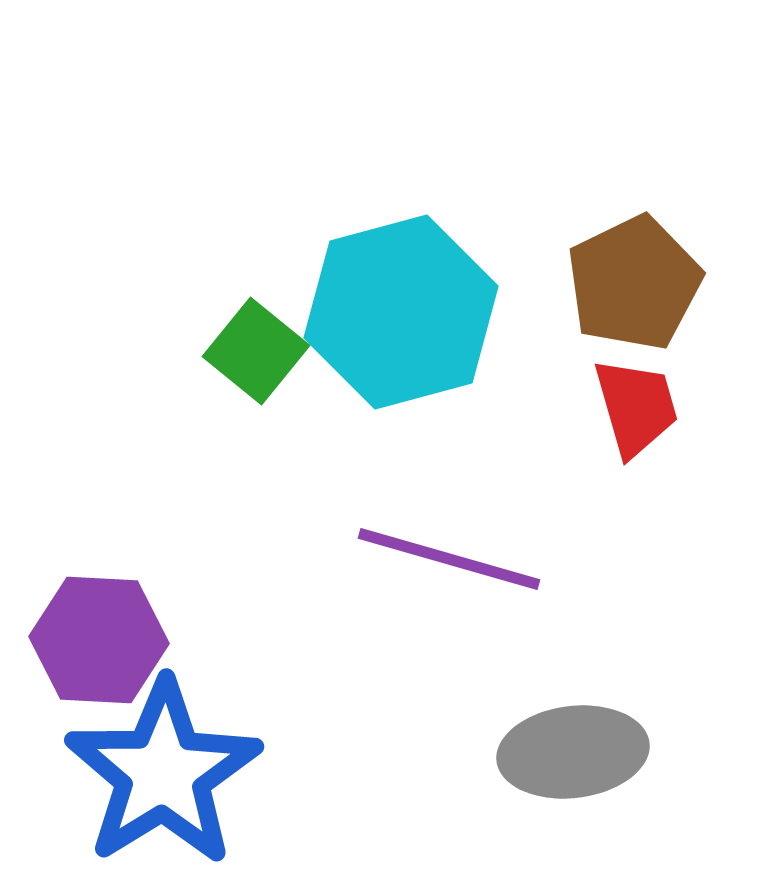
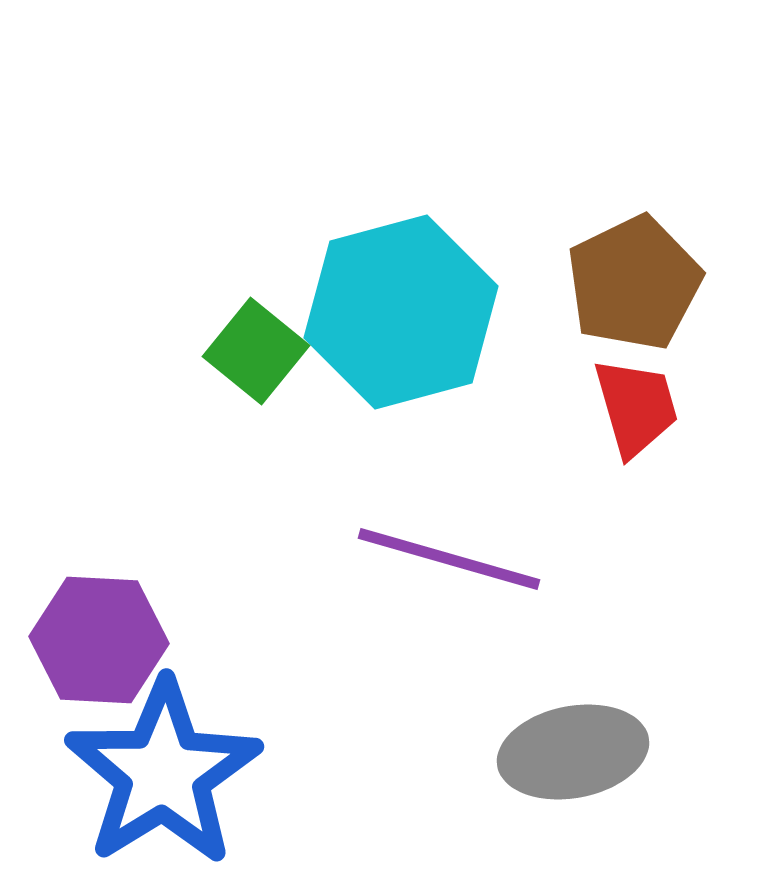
gray ellipse: rotated 4 degrees counterclockwise
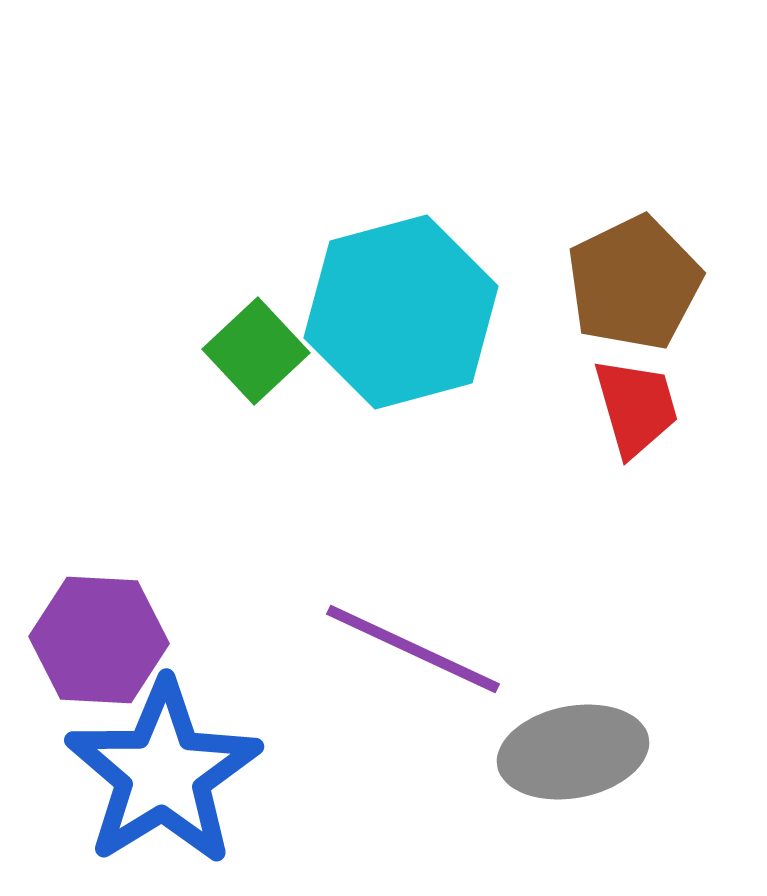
green square: rotated 8 degrees clockwise
purple line: moved 36 px left, 90 px down; rotated 9 degrees clockwise
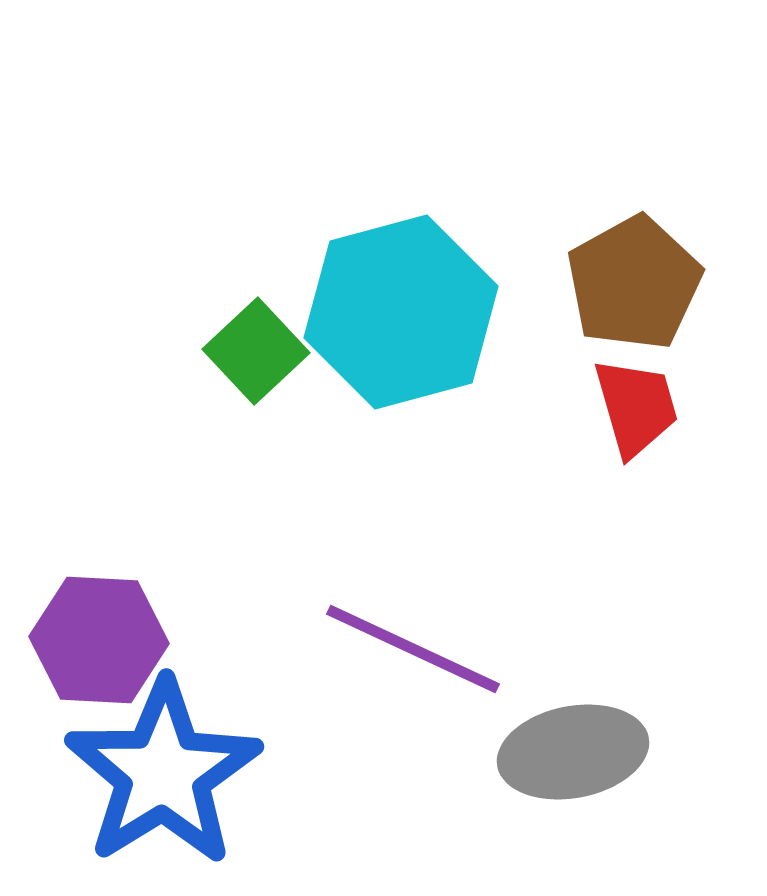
brown pentagon: rotated 3 degrees counterclockwise
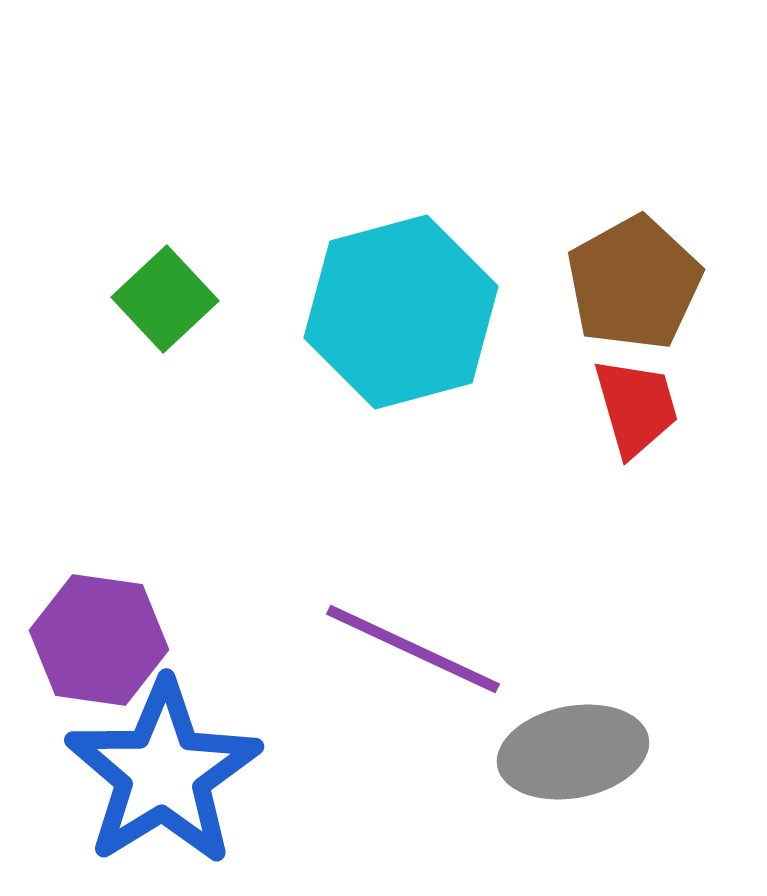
green square: moved 91 px left, 52 px up
purple hexagon: rotated 5 degrees clockwise
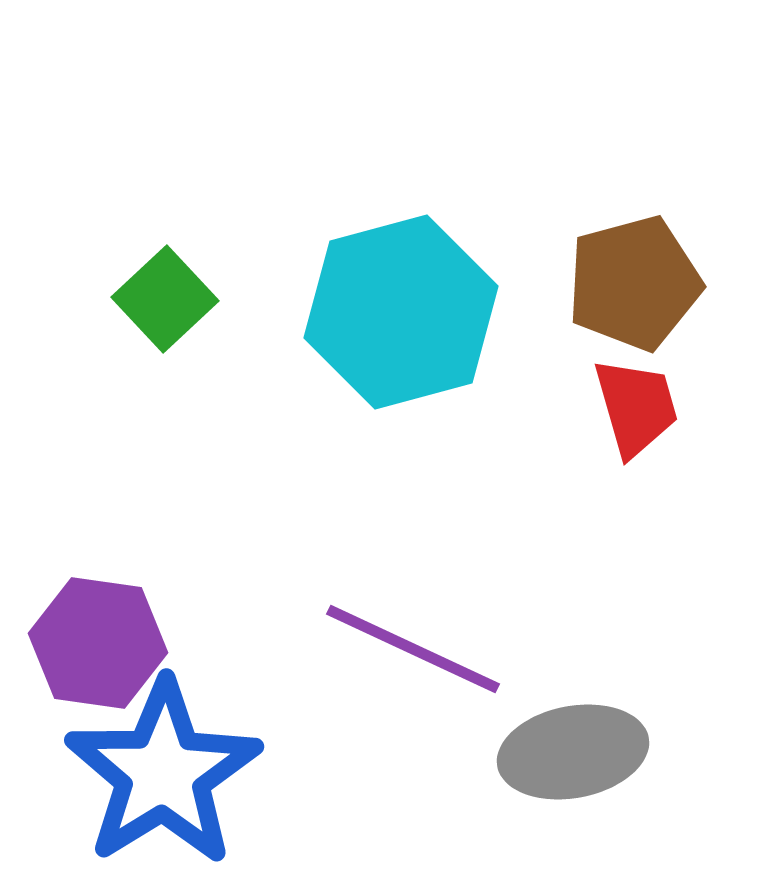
brown pentagon: rotated 14 degrees clockwise
purple hexagon: moved 1 px left, 3 px down
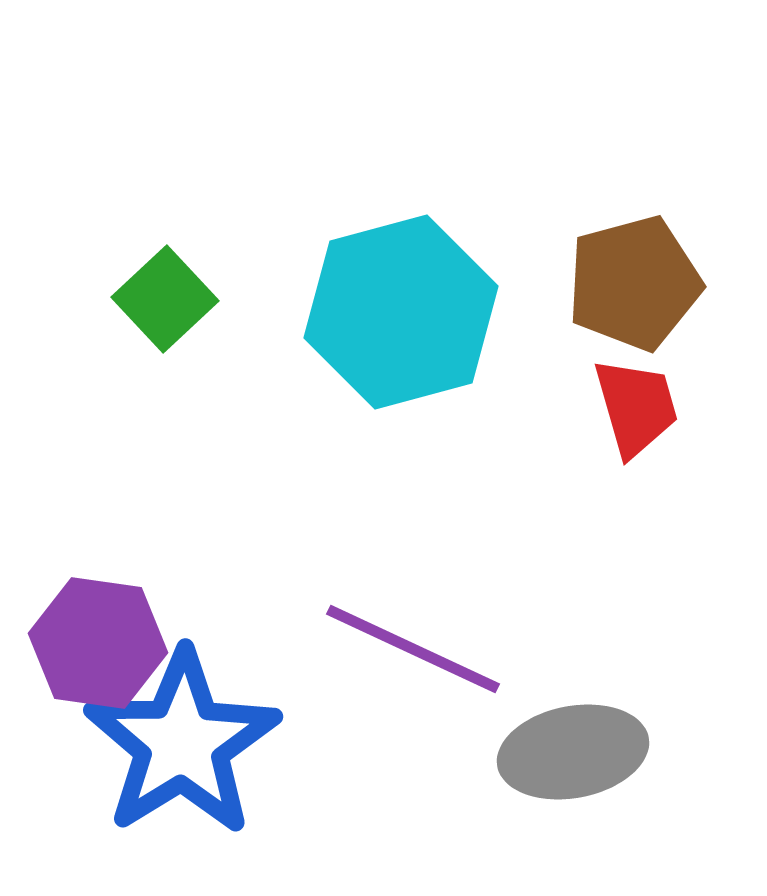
blue star: moved 19 px right, 30 px up
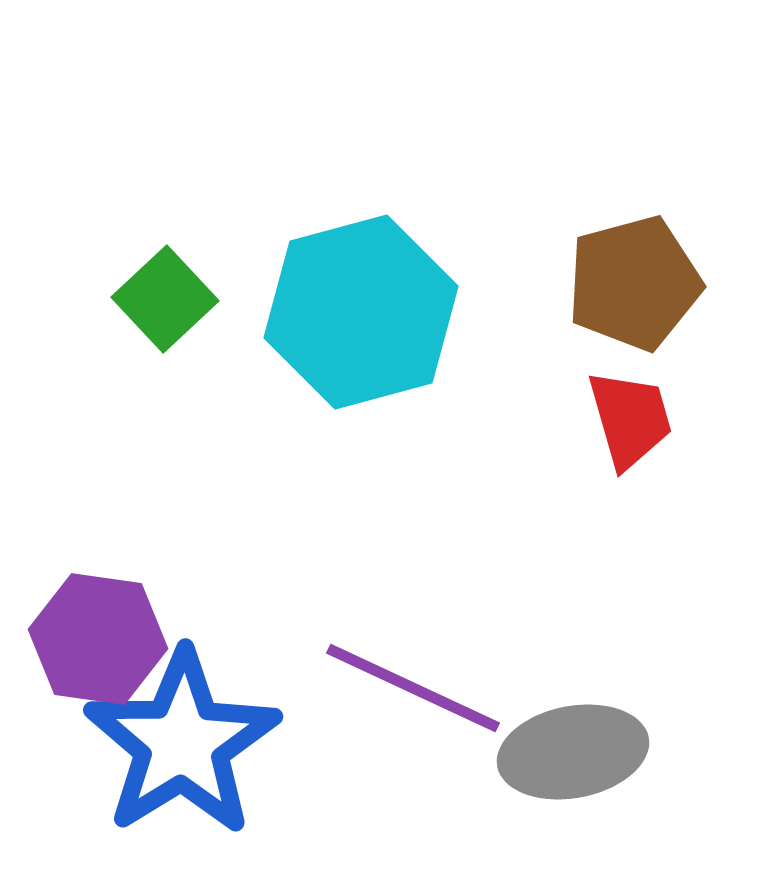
cyan hexagon: moved 40 px left
red trapezoid: moved 6 px left, 12 px down
purple hexagon: moved 4 px up
purple line: moved 39 px down
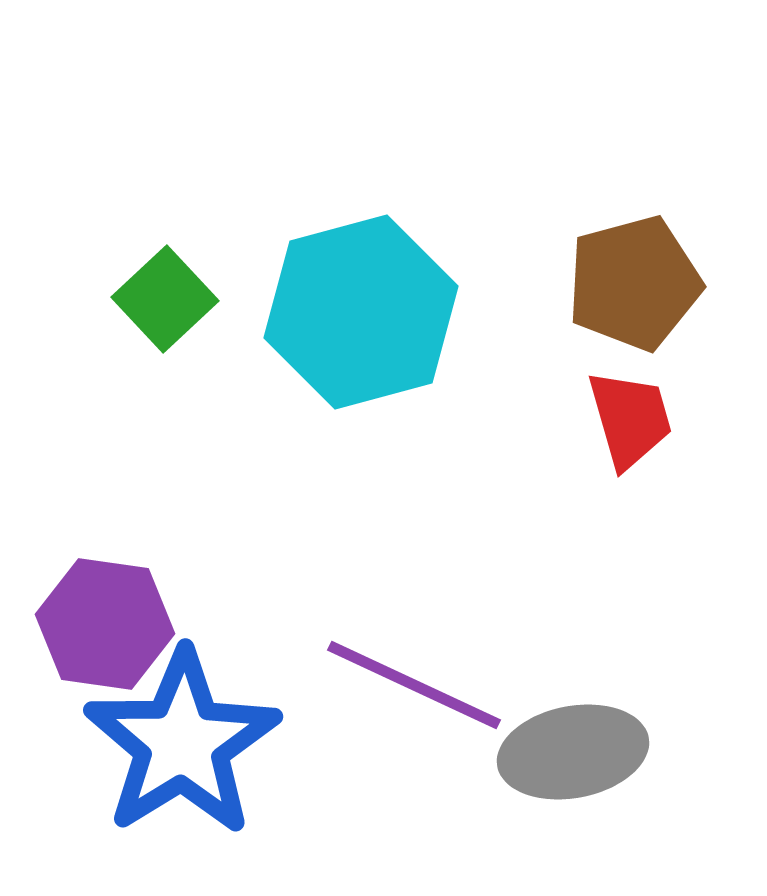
purple hexagon: moved 7 px right, 15 px up
purple line: moved 1 px right, 3 px up
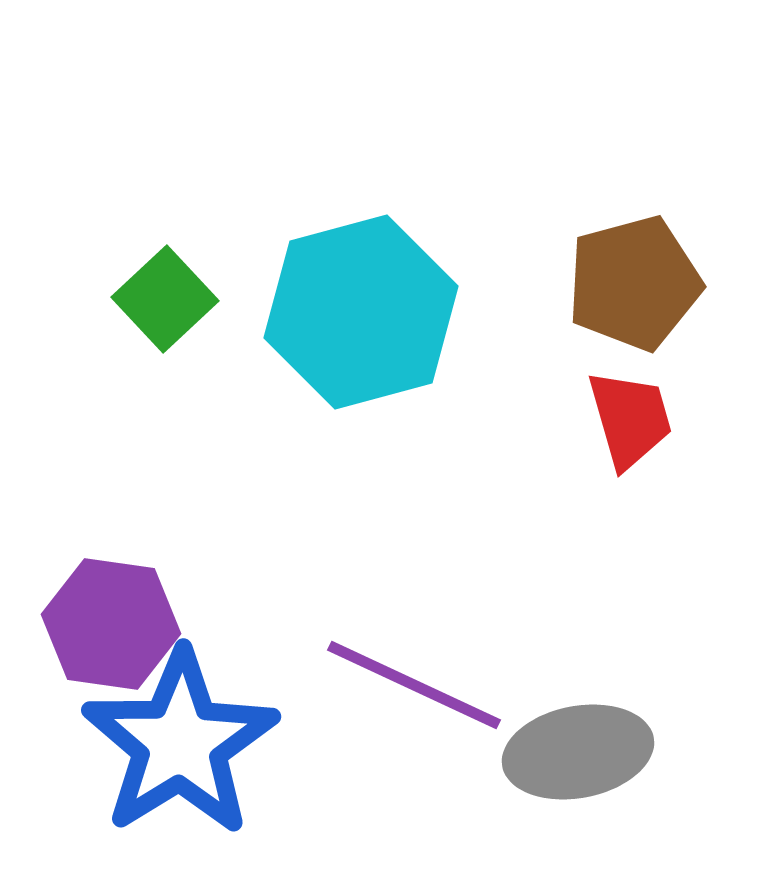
purple hexagon: moved 6 px right
blue star: moved 2 px left
gray ellipse: moved 5 px right
